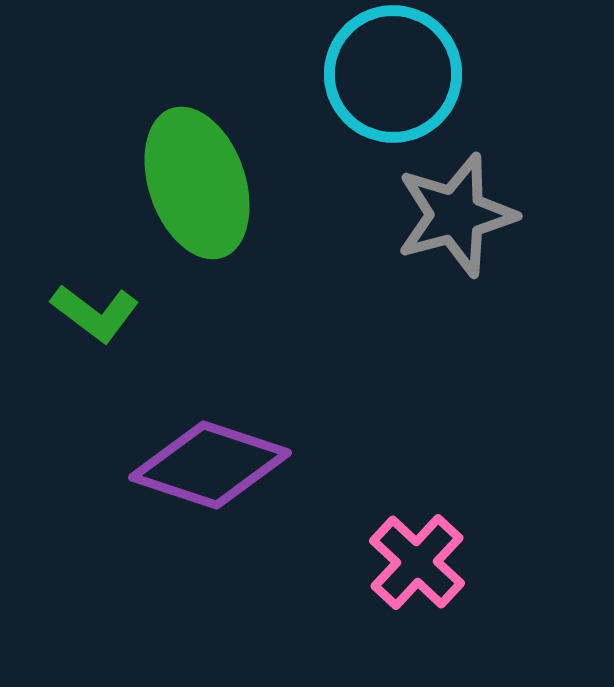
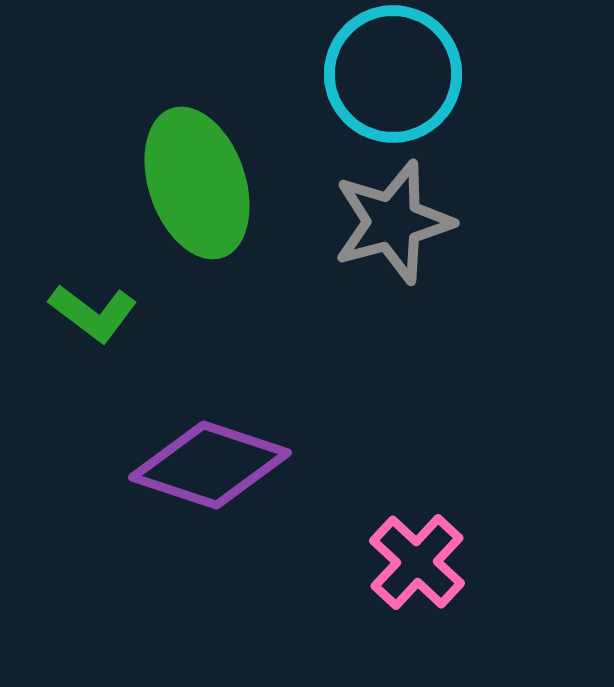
gray star: moved 63 px left, 7 px down
green L-shape: moved 2 px left
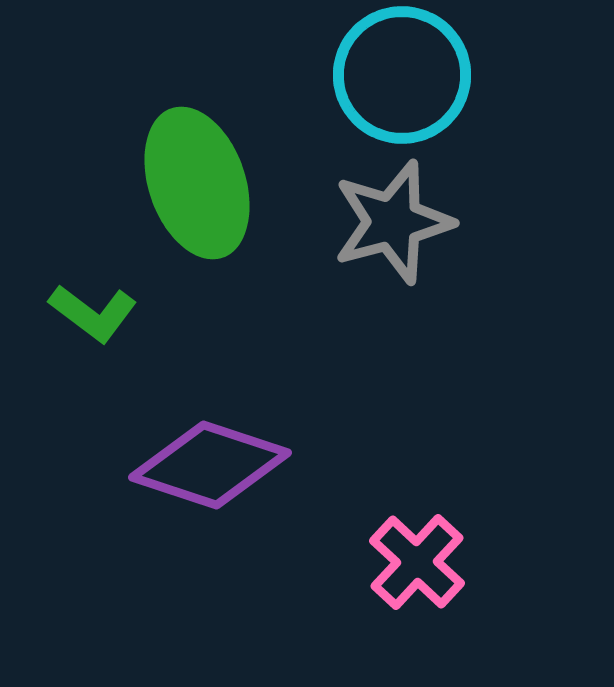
cyan circle: moved 9 px right, 1 px down
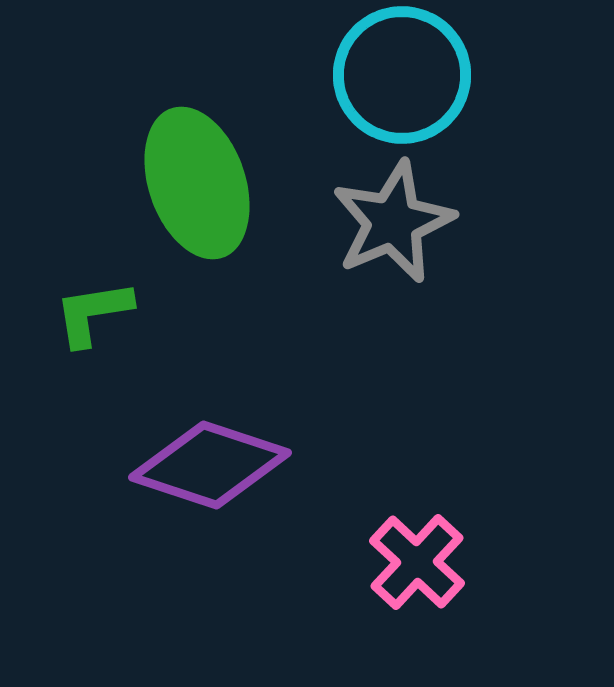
gray star: rotated 8 degrees counterclockwise
green L-shape: rotated 134 degrees clockwise
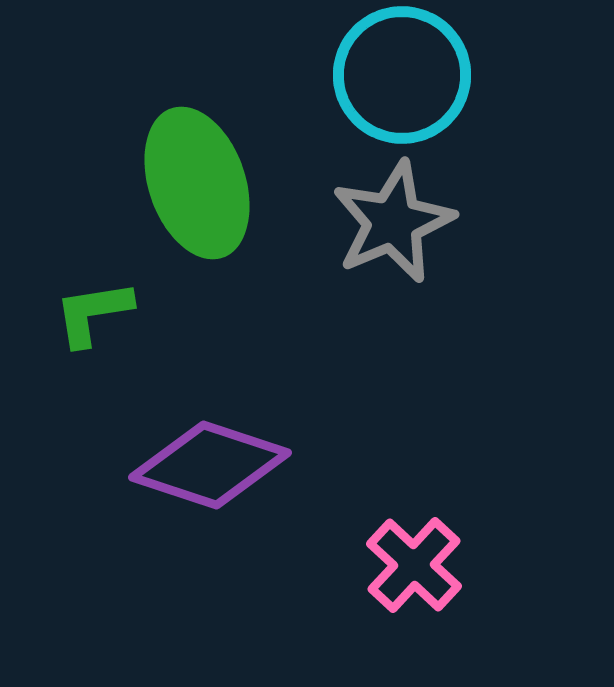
pink cross: moved 3 px left, 3 px down
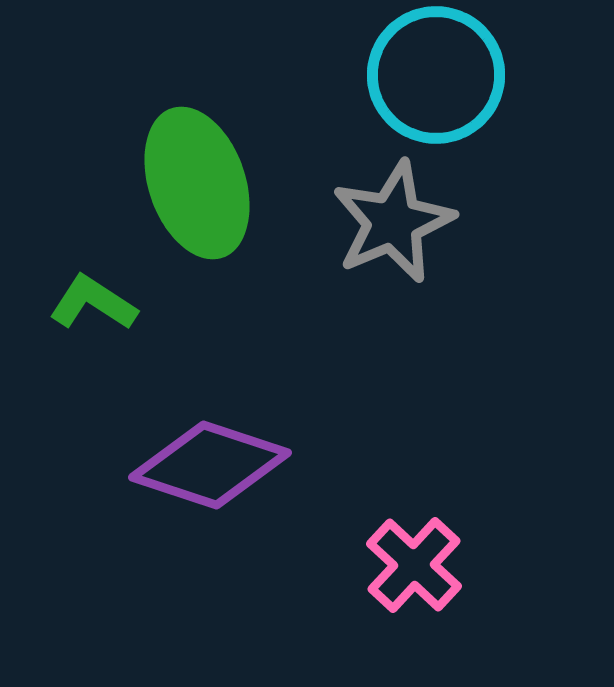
cyan circle: moved 34 px right
green L-shape: moved 10 px up; rotated 42 degrees clockwise
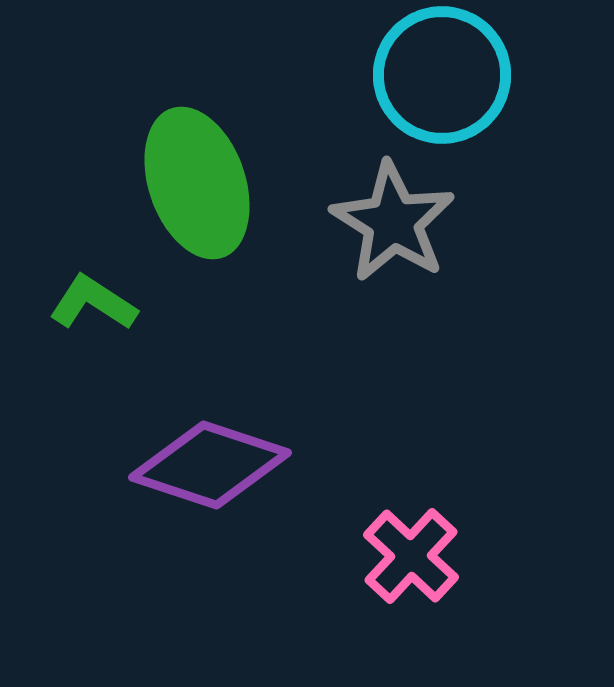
cyan circle: moved 6 px right
gray star: rotated 17 degrees counterclockwise
pink cross: moved 3 px left, 9 px up
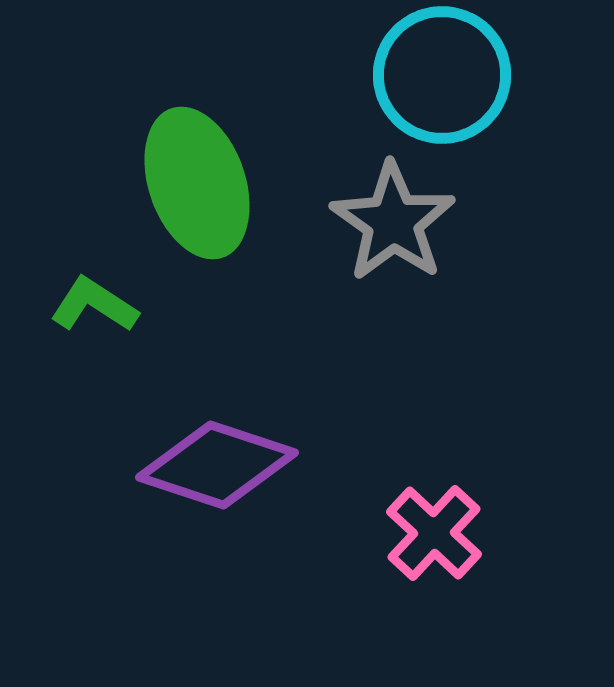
gray star: rotated 3 degrees clockwise
green L-shape: moved 1 px right, 2 px down
purple diamond: moved 7 px right
pink cross: moved 23 px right, 23 px up
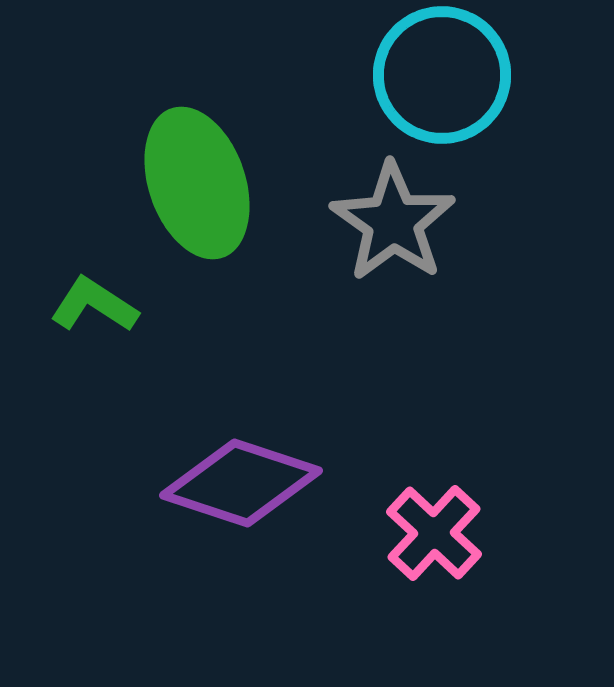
purple diamond: moved 24 px right, 18 px down
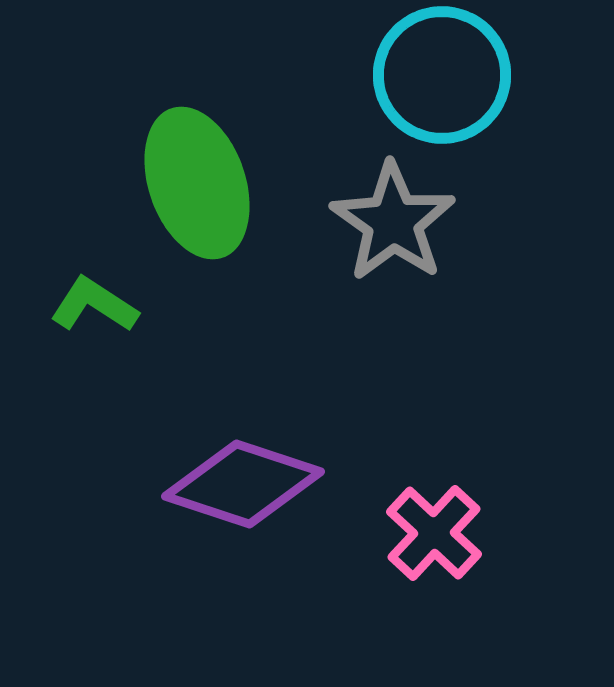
purple diamond: moved 2 px right, 1 px down
